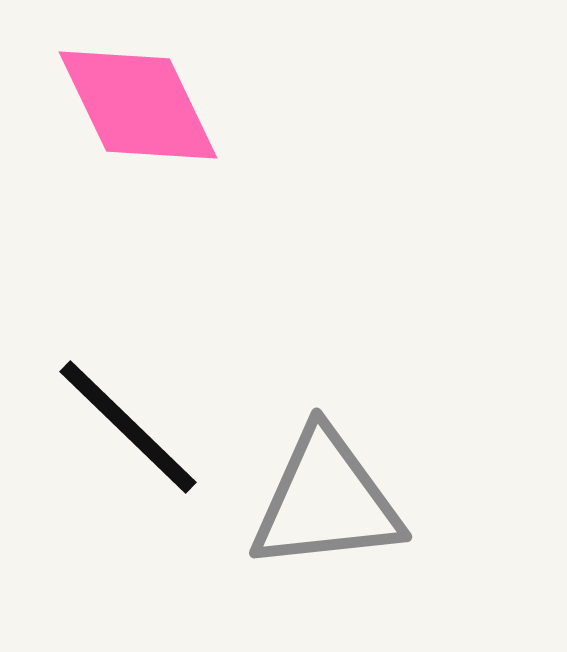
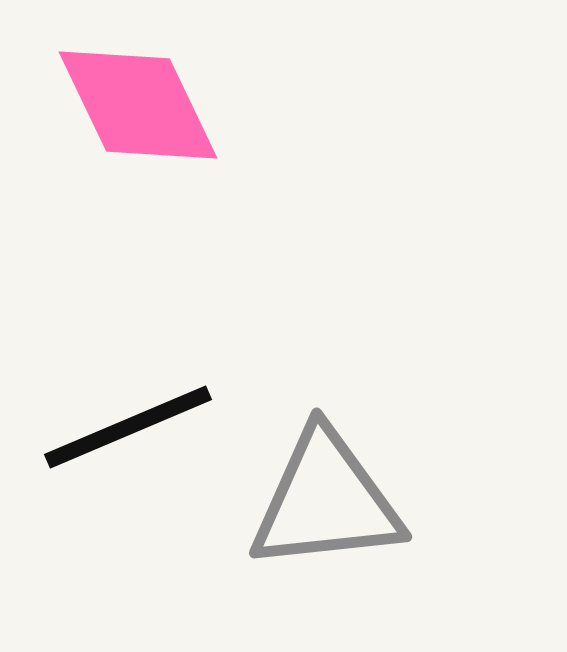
black line: rotated 67 degrees counterclockwise
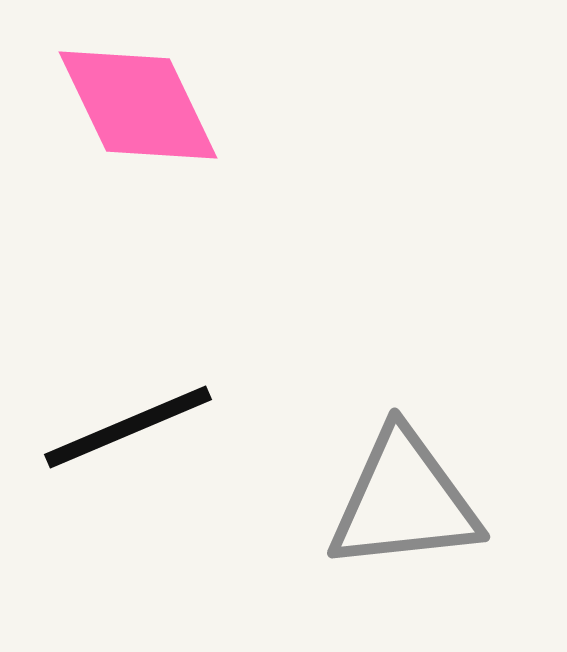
gray triangle: moved 78 px right
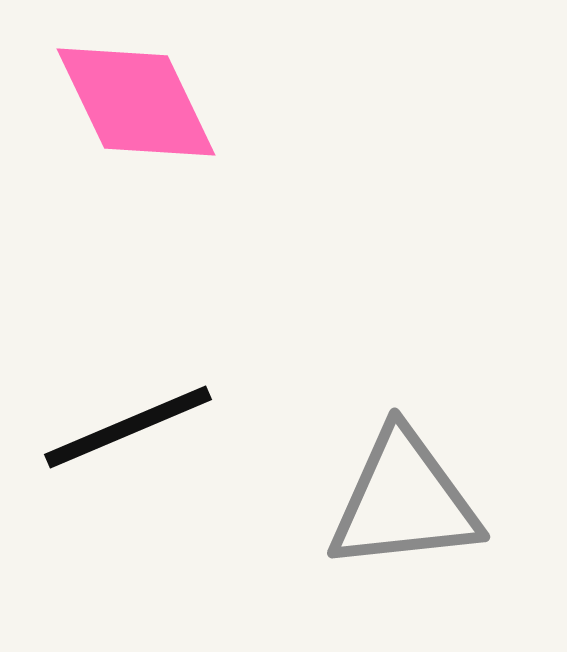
pink diamond: moved 2 px left, 3 px up
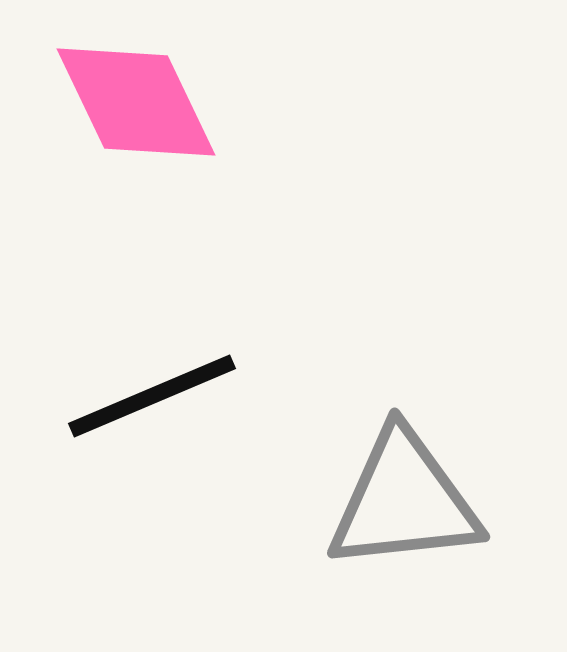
black line: moved 24 px right, 31 px up
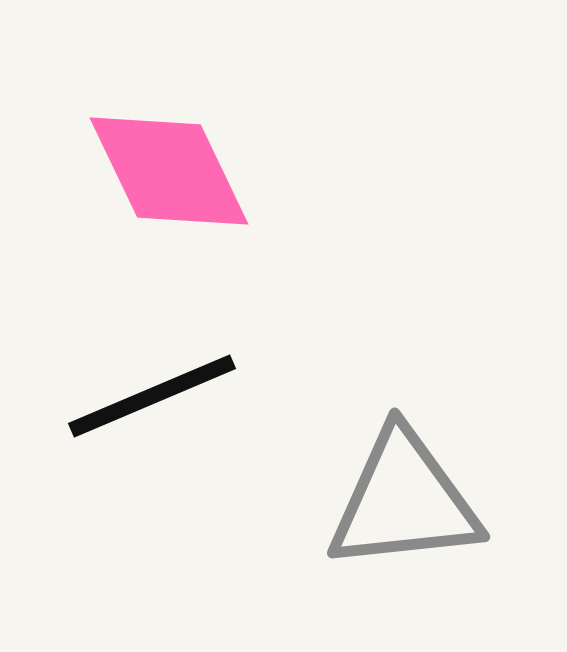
pink diamond: moved 33 px right, 69 px down
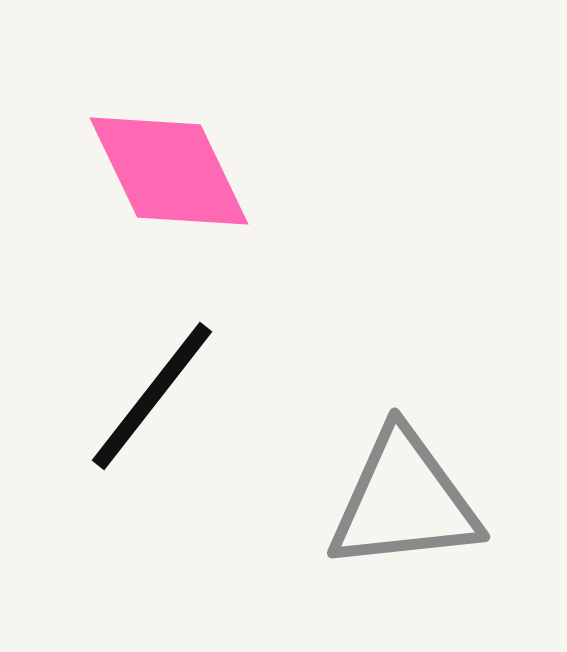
black line: rotated 29 degrees counterclockwise
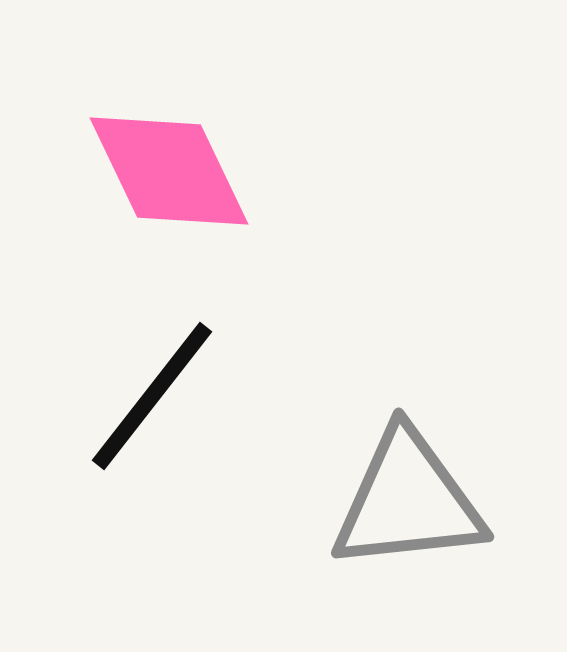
gray triangle: moved 4 px right
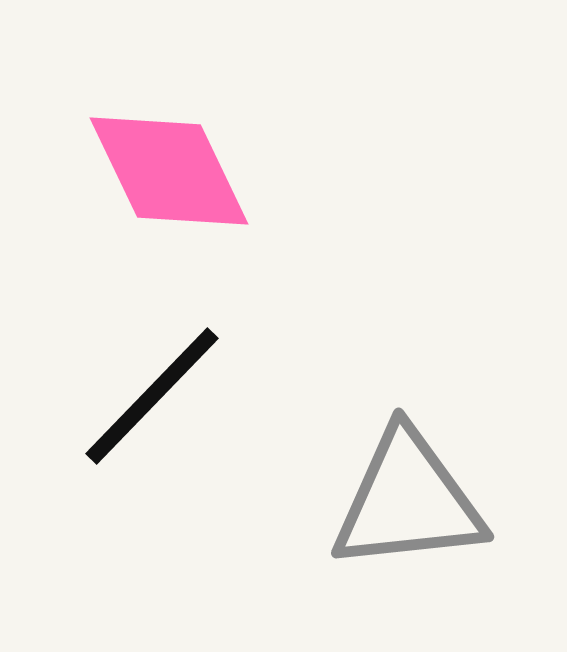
black line: rotated 6 degrees clockwise
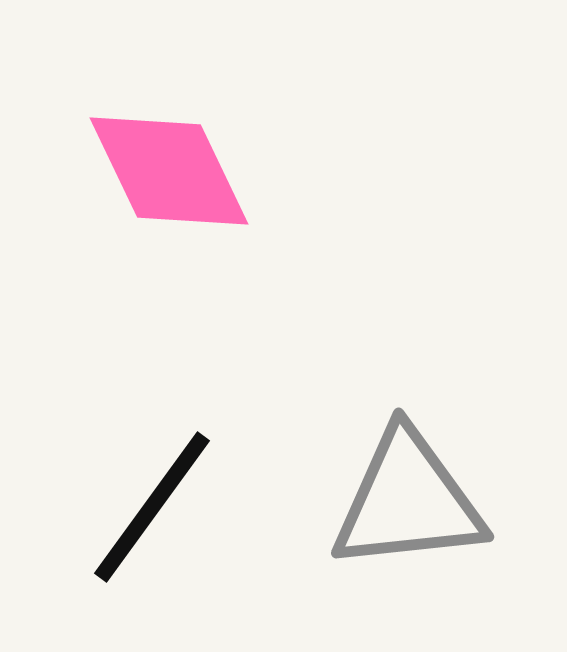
black line: moved 111 px down; rotated 8 degrees counterclockwise
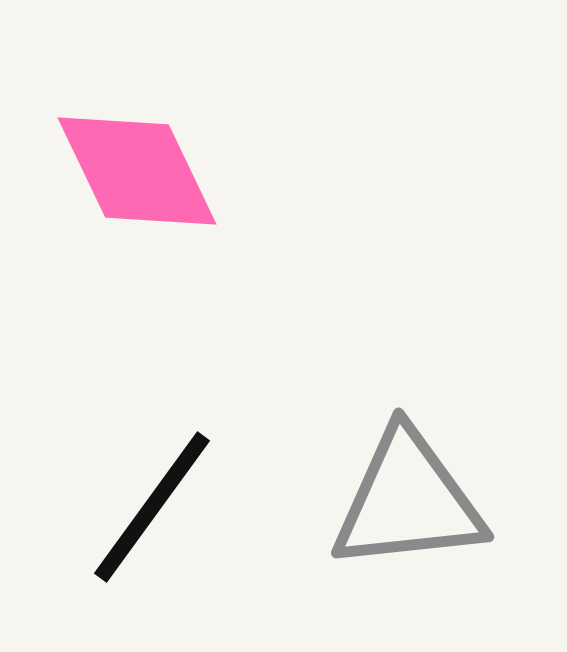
pink diamond: moved 32 px left
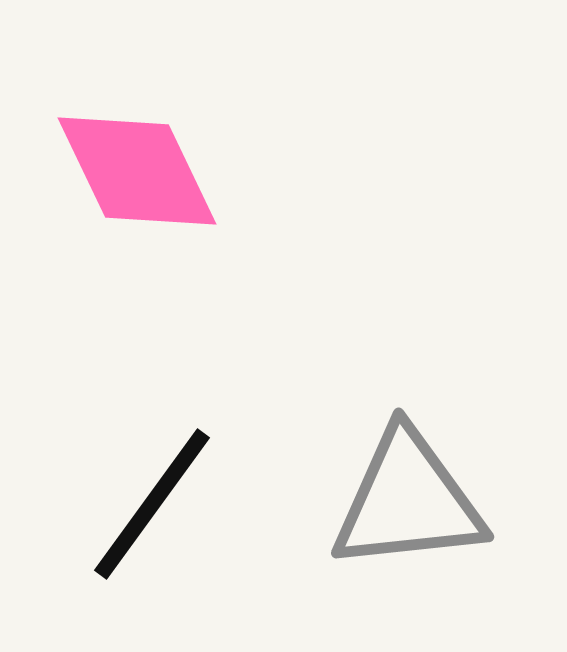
black line: moved 3 px up
